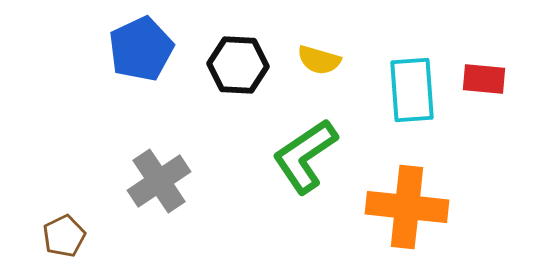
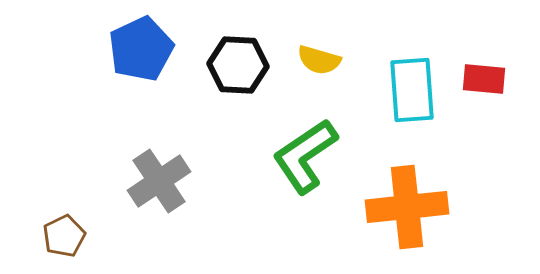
orange cross: rotated 12 degrees counterclockwise
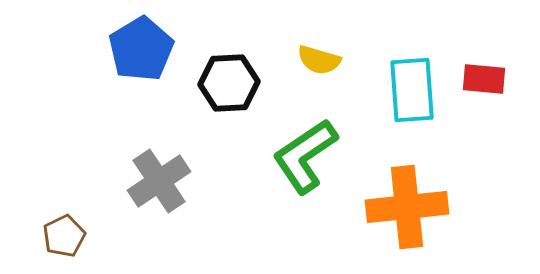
blue pentagon: rotated 6 degrees counterclockwise
black hexagon: moved 9 px left, 18 px down; rotated 6 degrees counterclockwise
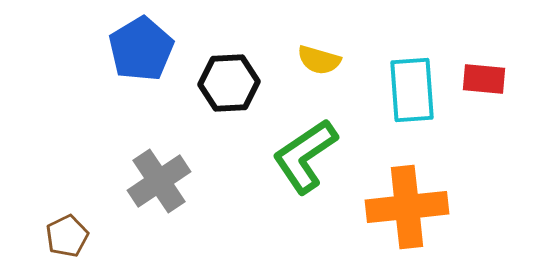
brown pentagon: moved 3 px right
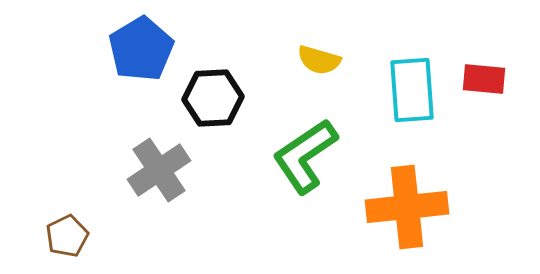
black hexagon: moved 16 px left, 15 px down
gray cross: moved 11 px up
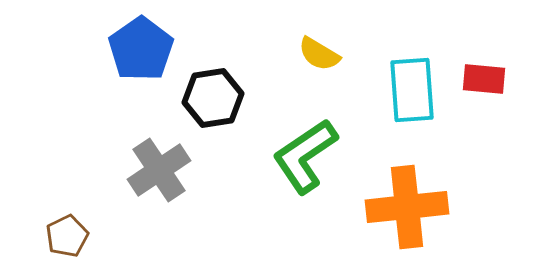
blue pentagon: rotated 4 degrees counterclockwise
yellow semicircle: moved 6 px up; rotated 15 degrees clockwise
black hexagon: rotated 6 degrees counterclockwise
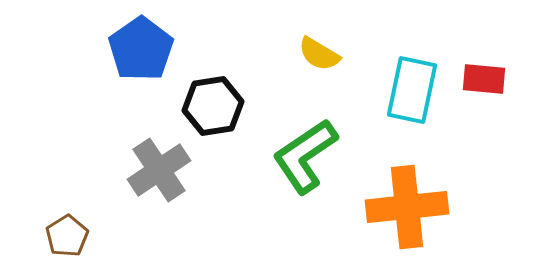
cyan rectangle: rotated 16 degrees clockwise
black hexagon: moved 8 px down
brown pentagon: rotated 6 degrees counterclockwise
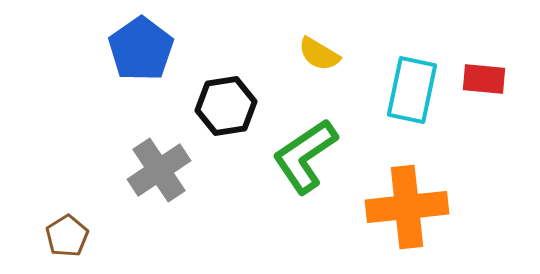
black hexagon: moved 13 px right
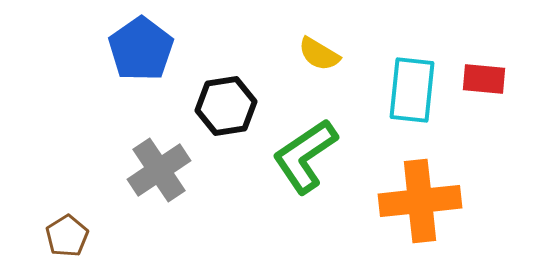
cyan rectangle: rotated 6 degrees counterclockwise
orange cross: moved 13 px right, 6 px up
